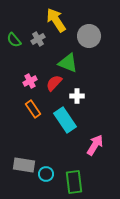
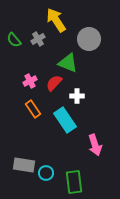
gray circle: moved 3 px down
pink arrow: rotated 130 degrees clockwise
cyan circle: moved 1 px up
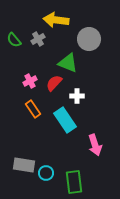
yellow arrow: rotated 50 degrees counterclockwise
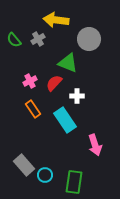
gray rectangle: rotated 40 degrees clockwise
cyan circle: moved 1 px left, 2 px down
green rectangle: rotated 15 degrees clockwise
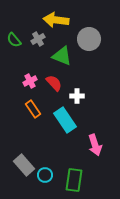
green triangle: moved 6 px left, 7 px up
red semicircle: rotated 96 degrees clockwise
green rectangle: moved 2 px up
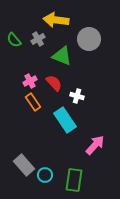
white cross: rotated 16 degrees clockwise
orange rectangle: moved 7 px up
pink arrow: rotated 120 degrees counterclockwise
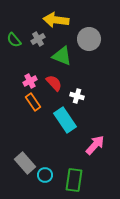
gray rectangle: moved 1 px right, 2 px up
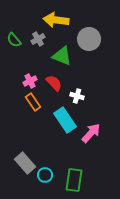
pink arrow: moved 4 px left, 12 px up
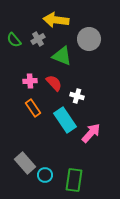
pink cross: rotated 24 degrees clockwise
orange rectangle: moved 6 px down
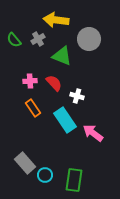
pink arrow: moved 2 px right; rotated 95 degrees counterclockwise
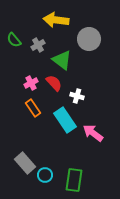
gray cross: moved 6 px down
green triangle: moved 4 px down; rotated 15 degrees clockwise
pink cross: moved 1 px right, 2 px down; rotated 24 degrees counterclockwise
